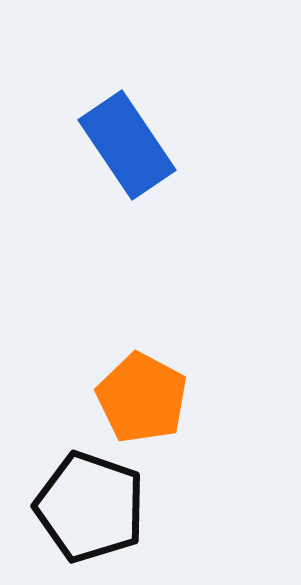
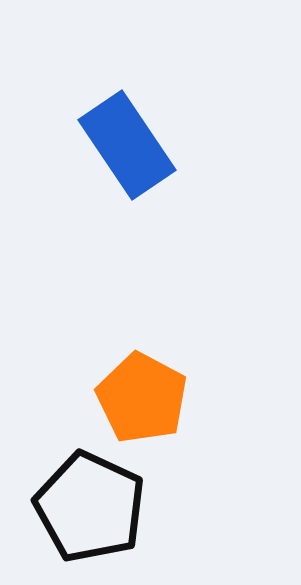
black pentagon: rotated 6 degrees clockwise
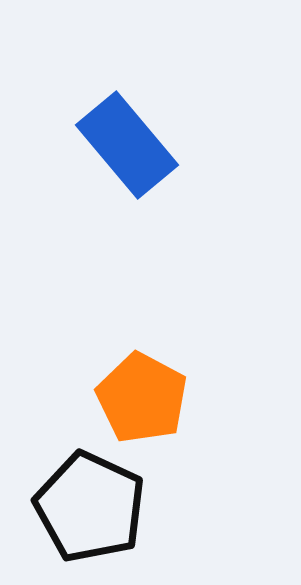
blue rectangle: rotated 6 degrees counterclockwise
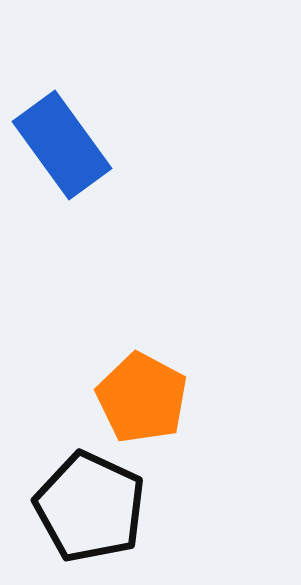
blue rectangle: moved 65 px left; rotated 4 degrees clockwise
